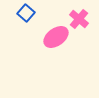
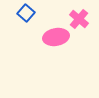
pink ellipse: rotated 25 degrees clockwise
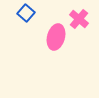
pink ellipse: rotated 65 degrees counterclockwise
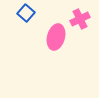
pink cross: moved 1 px right; rotated 24 degrees clockwise
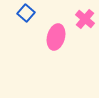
pink cross: moved 5 px right; rotated 24 degrees counterclockwise
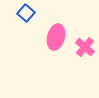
pink cross: moved 28 px down
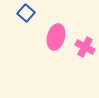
pink cross: rotated 12 degrees counterclockwise
